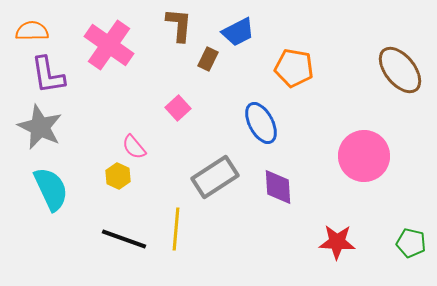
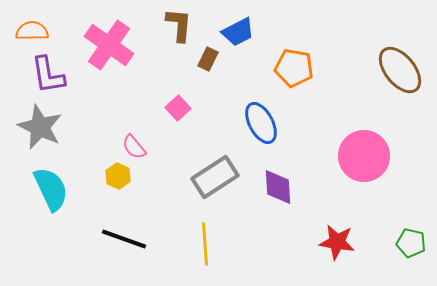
yellow line: moved 29 px right, 15 px down; rotated 9 degrees counterclockwise
red star: rotated 6 degrees clockwise
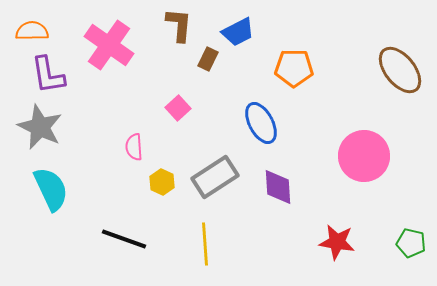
orange pentagon: rotated 9 degrees counterclockwise
pink semicircle: rotated 36 degrees clockwise
yellow hexagon: moved 44 px right, 6 px down
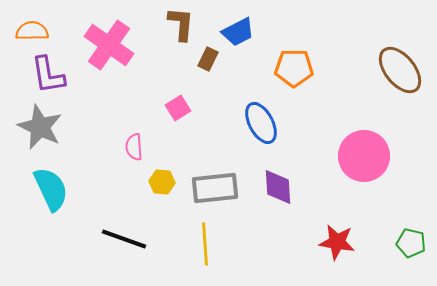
brown L-shape: moved 2 px right, 1 px up
pink square: rotated 10 degrees clockwise
gray rectangle: moved 11 px down; rotated 27 degrees clockwise
yellow hexagon: rotated 20 degrees counterclockwise
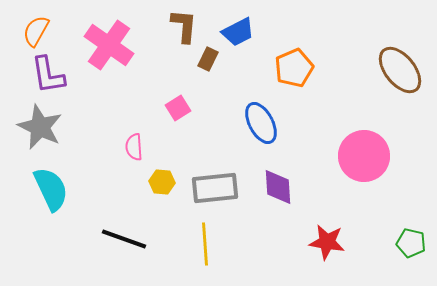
brown L-shape: moved 3 px right, 2 px down
orange semicircle: moved 4 px right; rotated 60 degrees counterclockwise
orange pentagon: rotated 24 degrees counterclockwise
red star: moved 10 px left
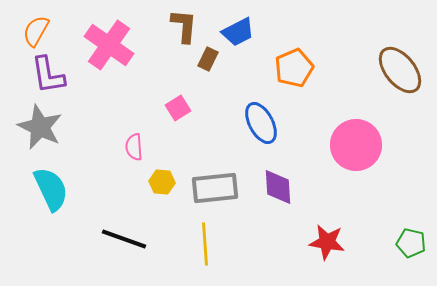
pink circle: moved 8 px left, 11 px up
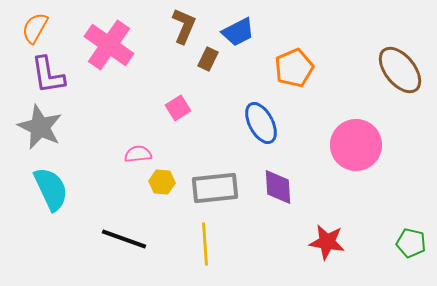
brown L-shape: rotated 18 degrees clockwise
orange semicircle: moved 1 px left, 3 px up
pink semicircle: moved 4 px right, 7 px down; rotated 88 degrees clockwise
